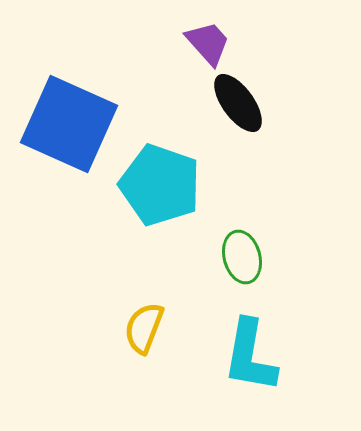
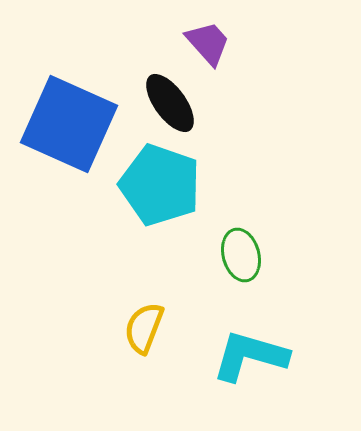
black ellipse: moved 68 px left
green ellipse: moved 1 px left, 2 px up
cyan L-shape: rotated 96 degrees clockwise
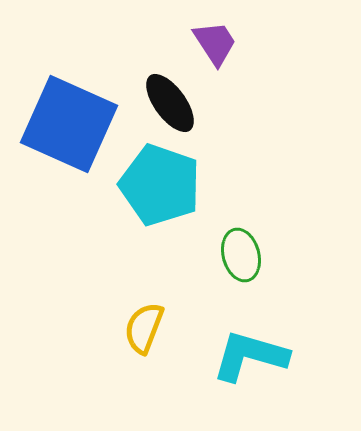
purple trapezoid: moved 7 px right; rotated 9 degrees clockwise
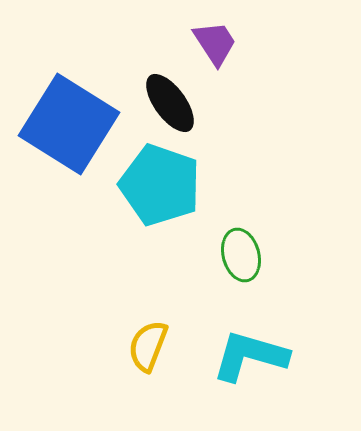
blue square: rotated 8 degrees clockwise
yellow semicircle: moved 4 px right, 18 px down
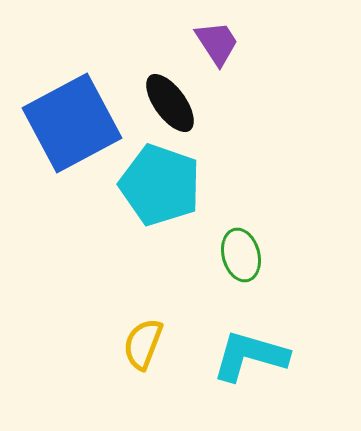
purple trapezoid: moved 2 px right
blue square: moved 3 px right, 1 px up; rotated 30 degrees clockwise
yellow semicircle: moved 5 px left, 2 px up
